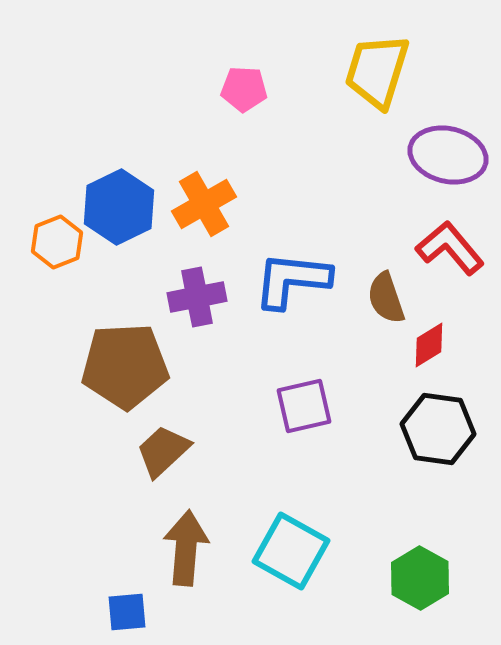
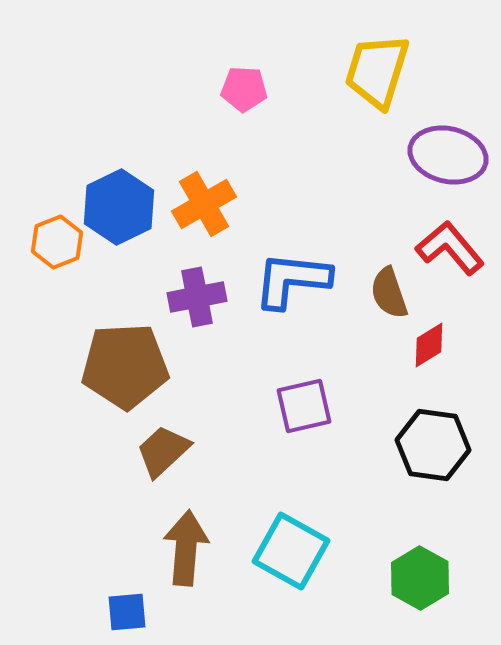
brown semicircle: moved 3 px right, 5 px up
black hexagon: moved 5 px left, 16 px down
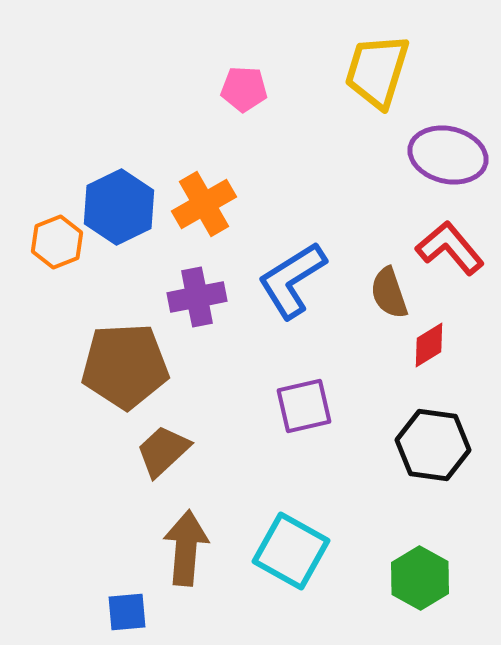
blue L-shape: rotated 38 degrees counterclockwise
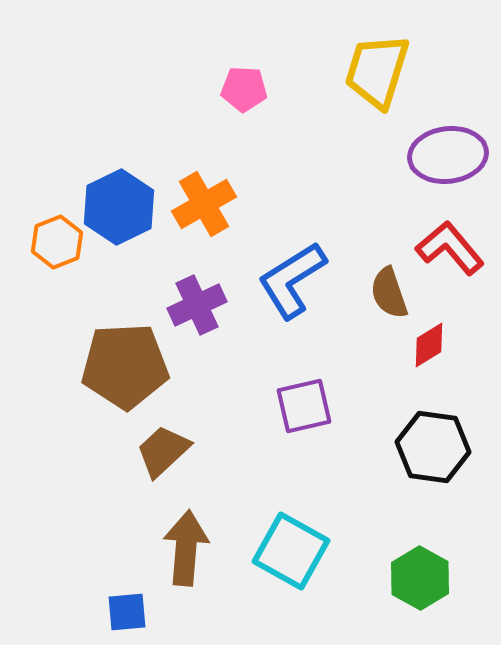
purple ellipse: rotated 20 degrees counterclockwise
purple cross: moved 8 px down; rotated 14 degrees counterclockwise
black hexagon: moved 2 px down
